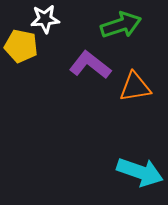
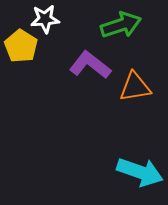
yellow pentagon: rotated 20 degrees clockwise
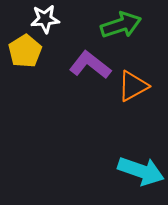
yellow pentagon: moved 4 px right, 5 px down; rotated 8 degrees clockwise
orange triangle: moved 2 px left, 1 px up; rotated 20 degrees counterclockwise
cyan arrow: moved 1 px right, 1 px up
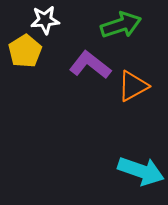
white star: moved 1 px down
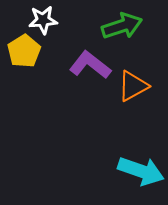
white star: moved 2 px left
green arrow: moved 1 px right, 1 px down
yellow pentagon: moved 1 px left
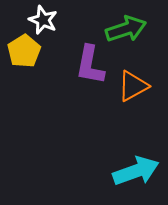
white star: rotated 28 degrees clockwise
green arrow: moved 4 px right, 3 px down
purple L-shape: rotated 117 degrees counterclockwise
cyan arrow: moved 5 px left; rotated 39 degrees counterclockwise
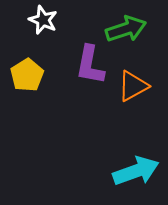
yellow pentagon: moved 3 px right, 24 px down
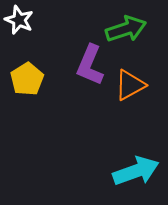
white star: moved 24 px left
purple L-shape: rotated 12 degrees clockwise
yellow pentagon: moved 4 px down
orange triangle: moved 3 px left, 1 px up
